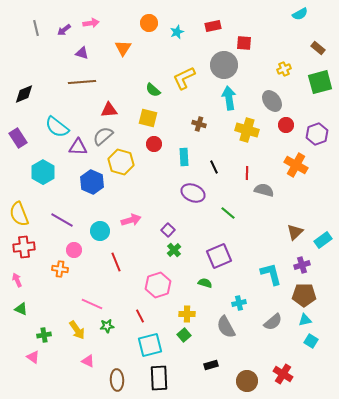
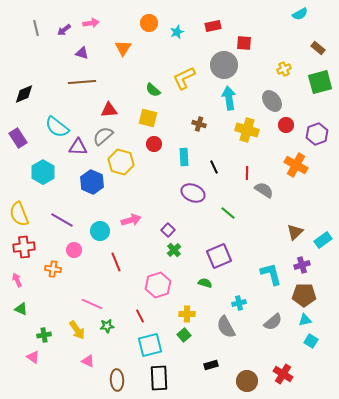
gray semicircle at (264, 190): rotated 18 degrees clockwise
orange cross at (60, 269): moved 7 px left
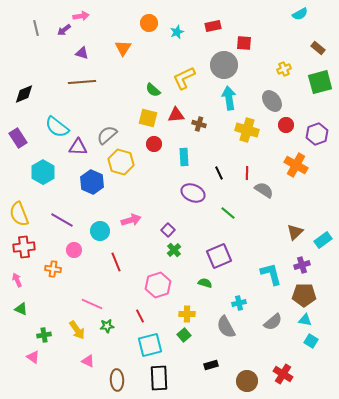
pink arrow at (91, 23): moved 10 px left, 7 px up
red triangle at (109, 110): moved 67 px right, 5 px down
gray semicircle at (103, 136): moved 4 px right, 1 px up
black line at (214, 167): moved 5 px right, 6 px down
cyan triangle at (305, 320): rotated 24 degrees clockwise
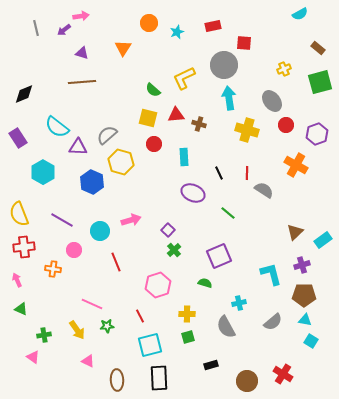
green square at (184, 335): moved 4 px right, 2 px down; rotated 24 degrees clockwise
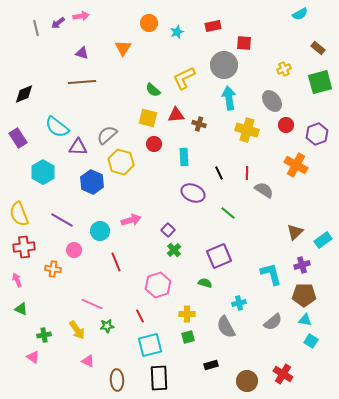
purple arrow at (64, 30): moved 6 px left, 7 px up
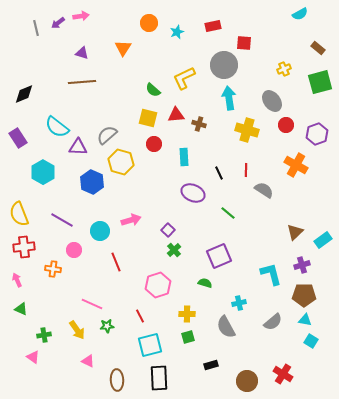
red line at (247, 173): moved 1 px left, 3 px up
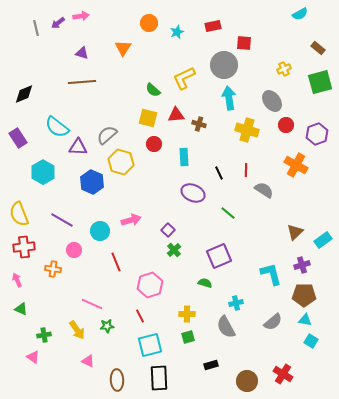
pink hexagon at (158, 285): moved 8 px left
cyan cross at (239, 303): moved 3 px left
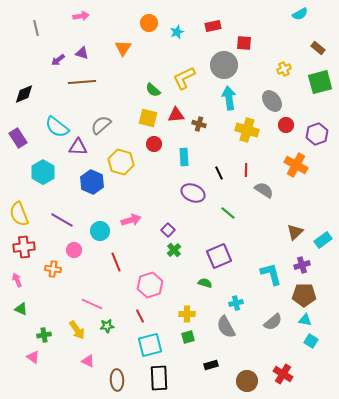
purple arrow at (58, 23): moved 37 px down
gray semicircle at (107, 135): moved 6 px left, 10 px up
